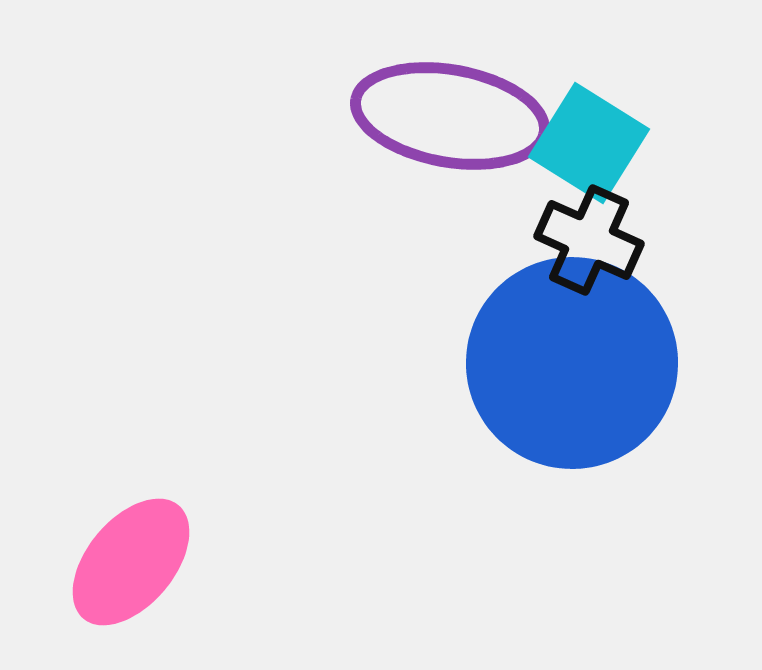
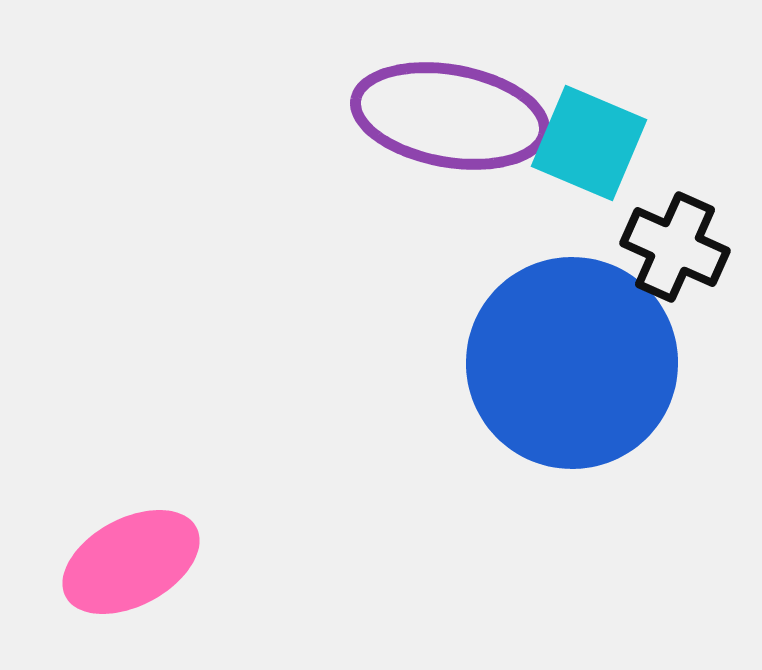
cyan square: rotated 9 degrees counterclockwise
black cross: moved 86 px right, 7 px down
pink ellipse: rotated 22 degrees clockwise
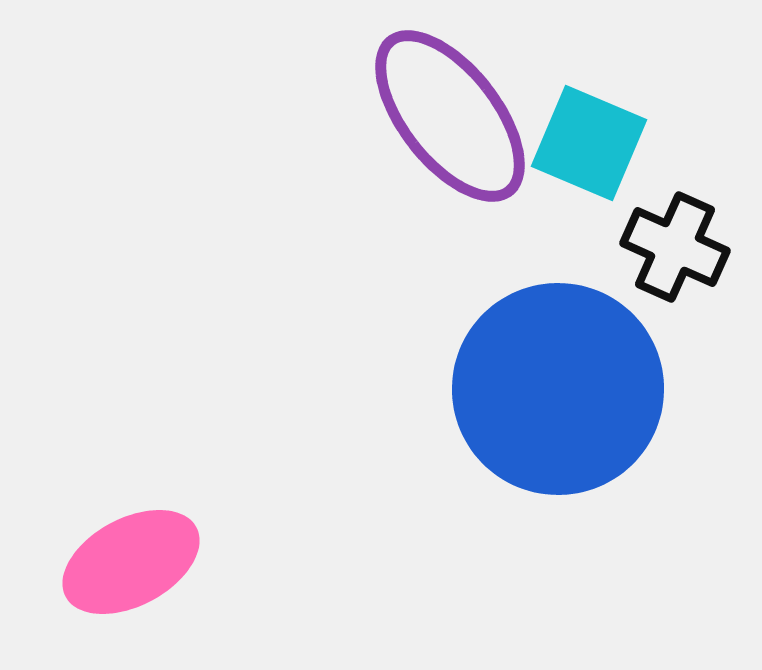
purple ellipse: rotated 42 degrees clockwise
blue circle: moved 14 px left, 26 px down
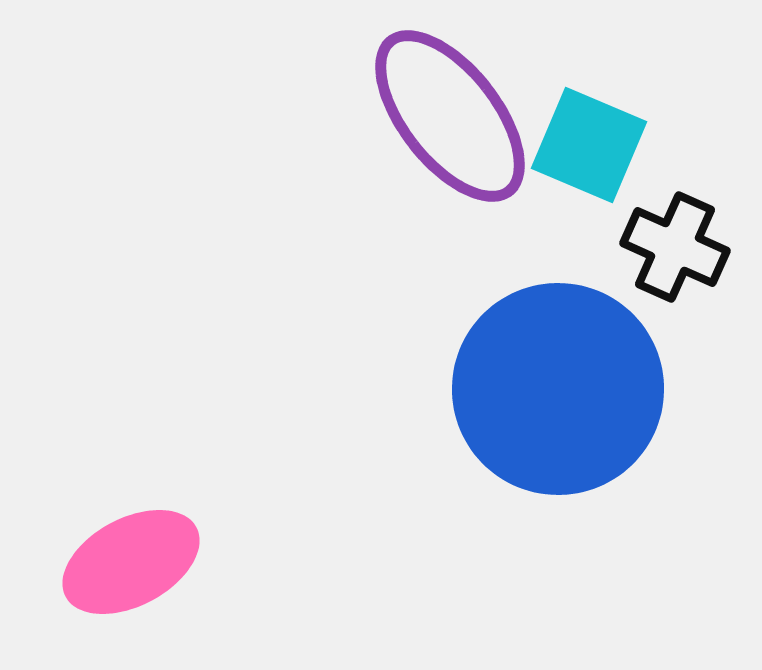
cyan square: moved 2 px down
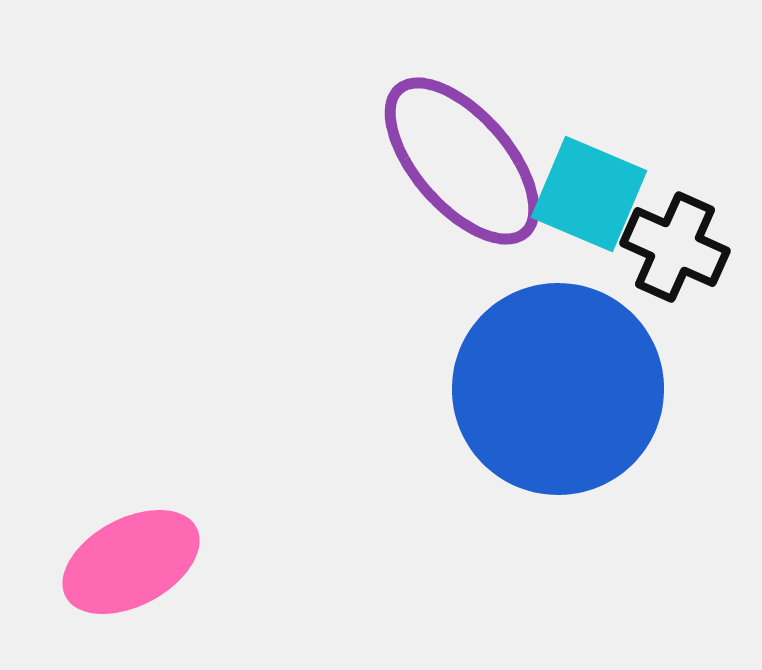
purple ellipse: moved 12 px right, 45 px down; rotated 3 degrees counterclockwise
cyan square: moved 49 px down
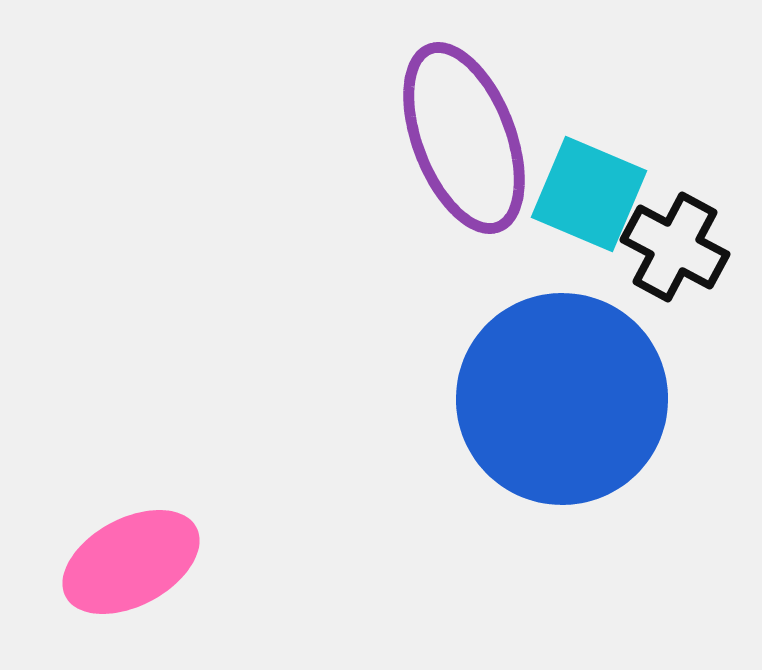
purple ellipse: moved 2 px right, 23 px up; rotated 20 degrees clockwise
black cross: rotated 4 degrees clockwise
blue circle: moved 4 px right, 10 px down
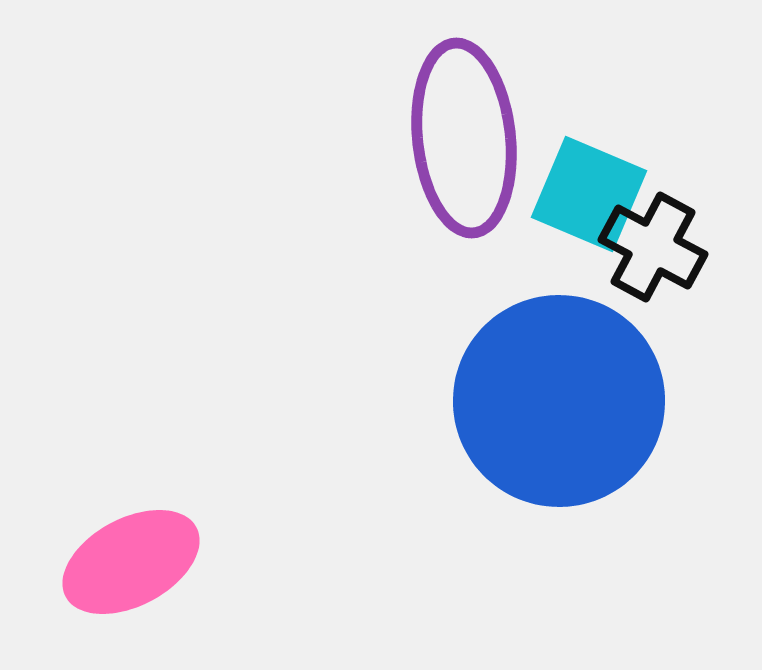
purple ellipse: rotated 15 degrees clockwise
black cross: moved 22 px left
blue circle: moved 3 px left, 2 px down
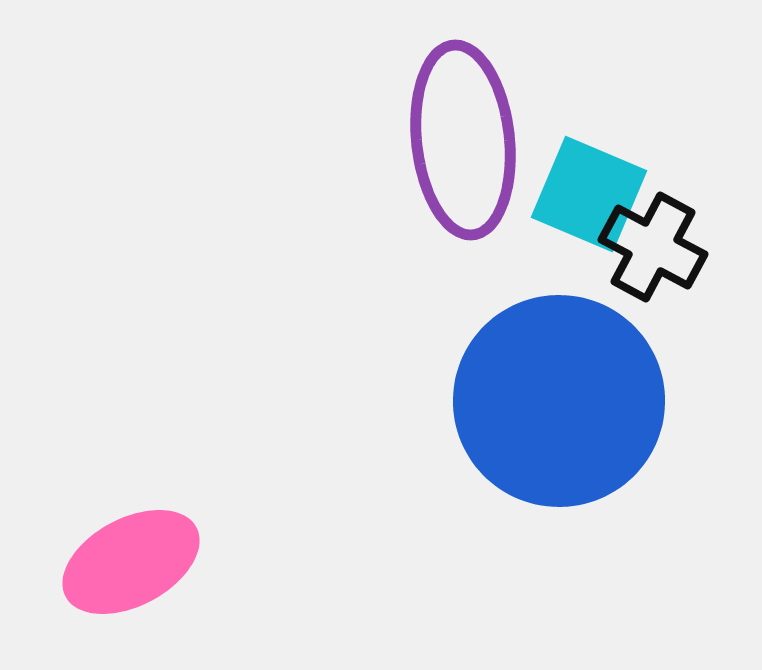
purple ellipse: moved 1 px left, 2 px down
